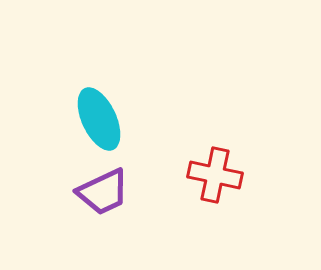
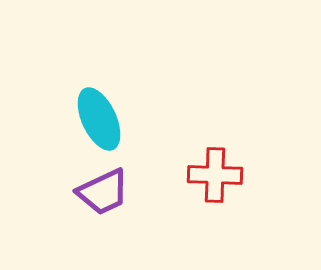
red cross: rotated 10 degrees counterclockwise
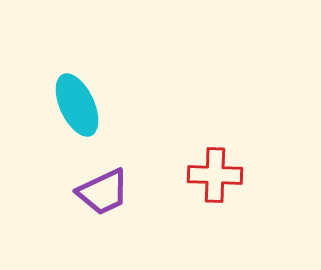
cyan ellipse: moved 22 px left, 14 px up
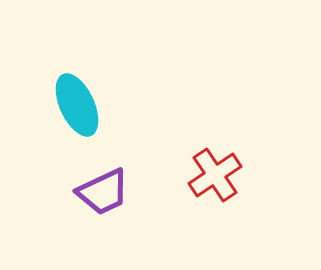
red cross: rotated 36 degrees counterclockwise
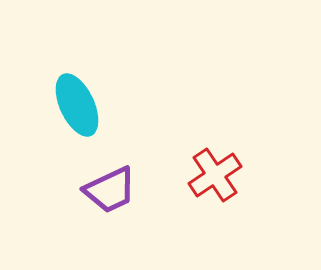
purple trapezoid: moved 7 px right, 2 px up
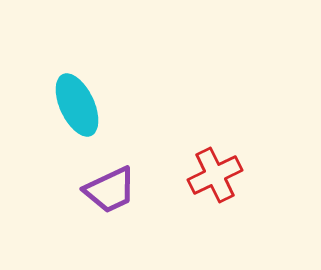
red cross: rotated 8 degrees clockwise
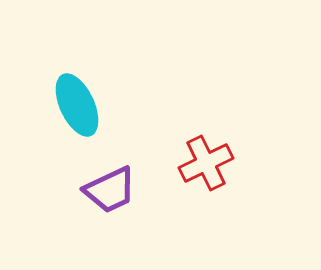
red cross: moved 9 px left, 12 px up
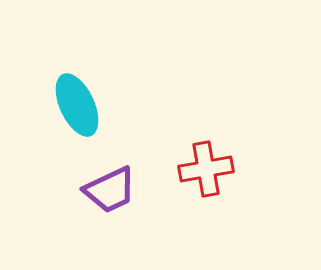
red cross: moved 6 px down; rotated 16 degrees clockwise
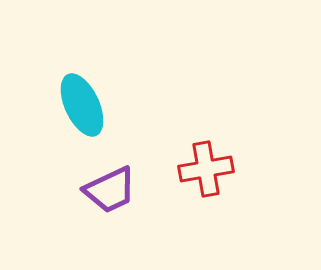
cyan ellipse: moved 5 px right
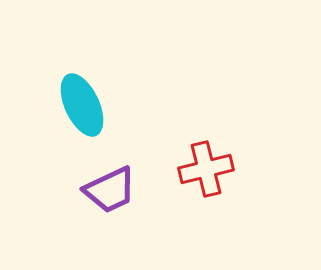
red cross: rotated 4 degrees counterclockwise
